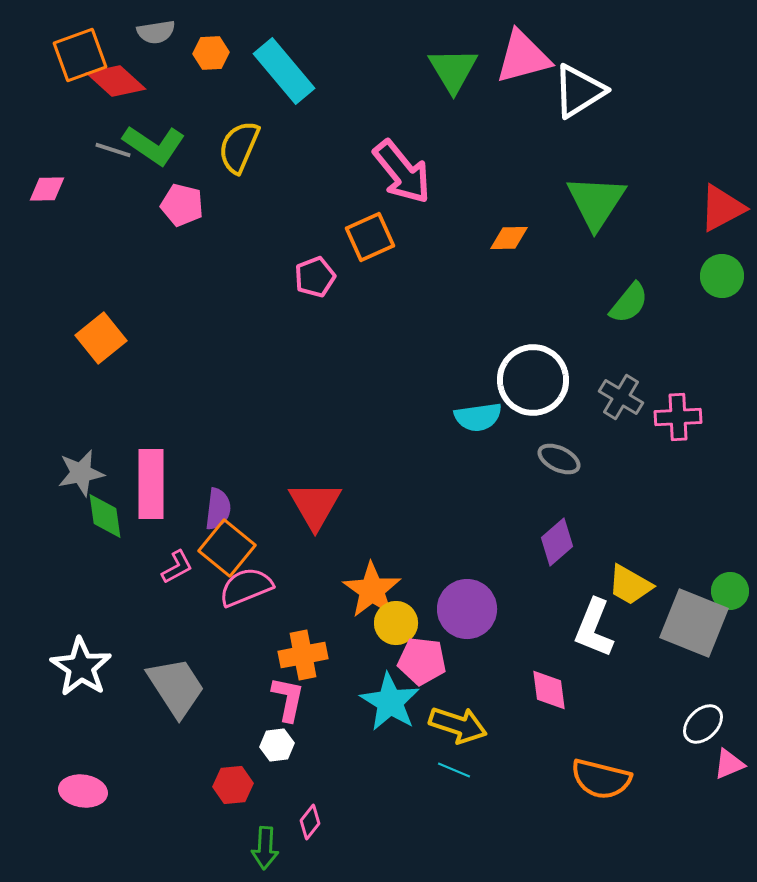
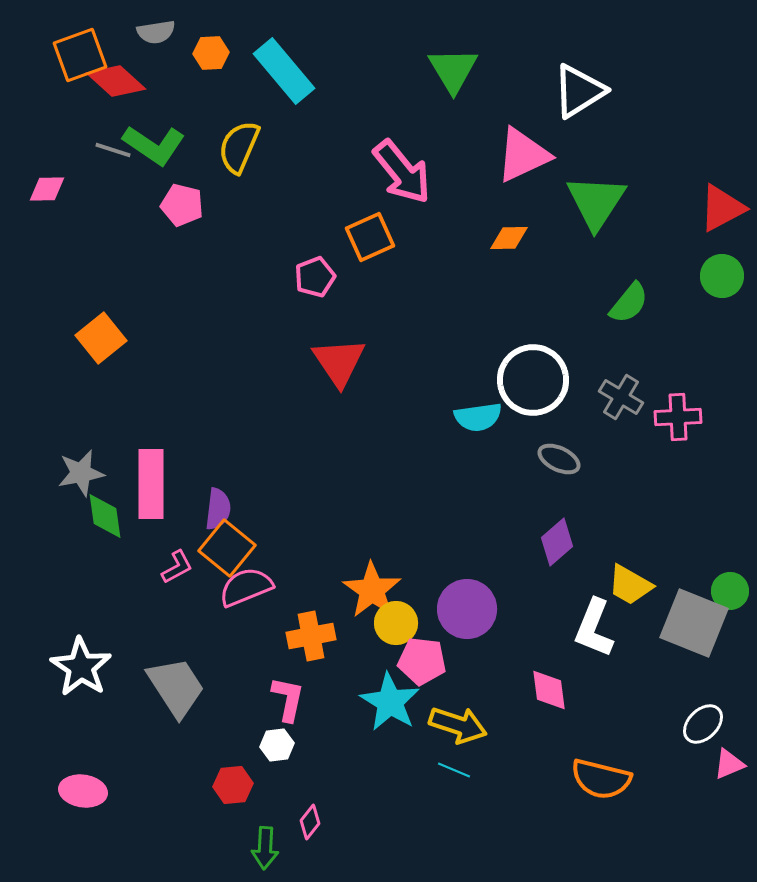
pink triangle at (523, 57): moved 98 px down; rotated 10 degrees counterclockwise
red triangle at (315, 505): moved 24 px right, 143 px up; rotated 4 degrees counterclockwise
orange cross at (303, 655): moved 8 px right, 19 px up
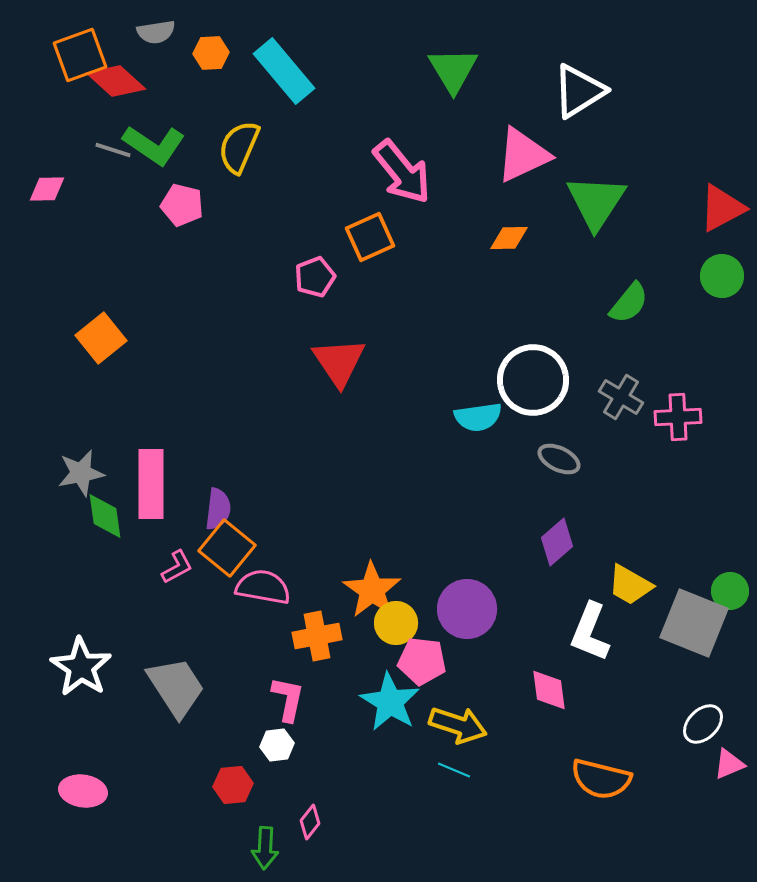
pink semicircle at (246, 587): moved 17 px right; rotated 32 degrees clockwise
white L-shape at (594, 628): moved 4 px left, 4 px down
orange cross at (311, 636): moved 6 px right
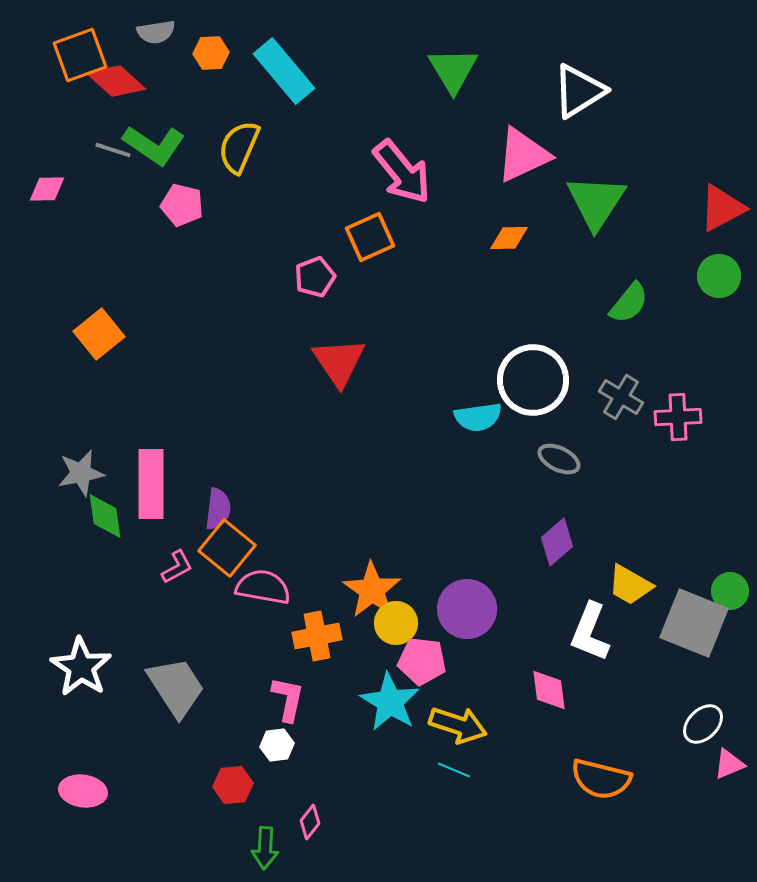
green circle at (722, 276): moved 3 px left
orange square at (101, 338): moved 2 px left, 4 px up
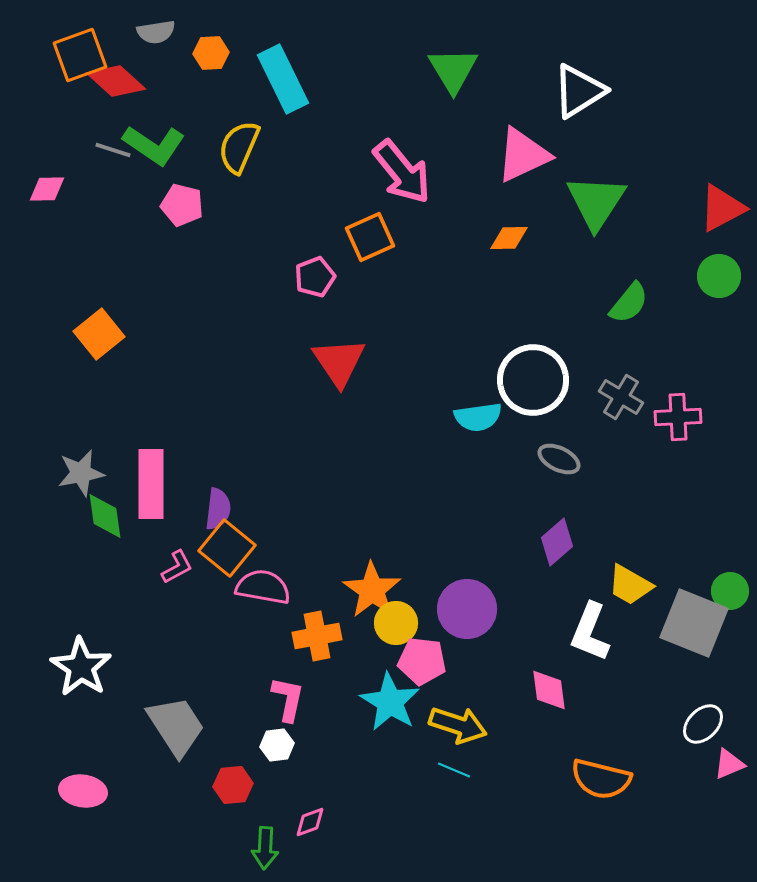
cyan rectangle at (284, 71): moved 1 px left, 8 px down; rotated 14 degrees clockwise
gray trapezoid at (176, 687): moved 39 px down
pink diamond at (310, 822): rotated 32 degrees clockwise
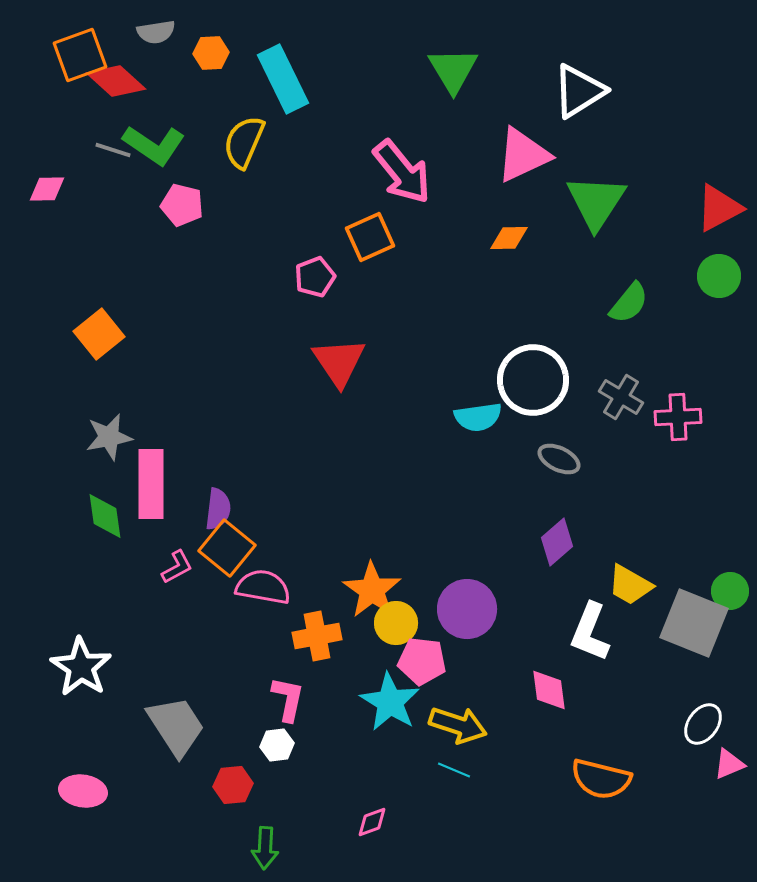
yellow semicircle at (239, 147): moved 5 px right, 5 px up
red triangle at (722, 208): moved 3 px left
gray star at (81, 473): moved 28 px right, 36 px up
white ellipse at (703, 724): rotated 9 degrees counterclockwise
pink diamond at (310, 822): moved 62 px right
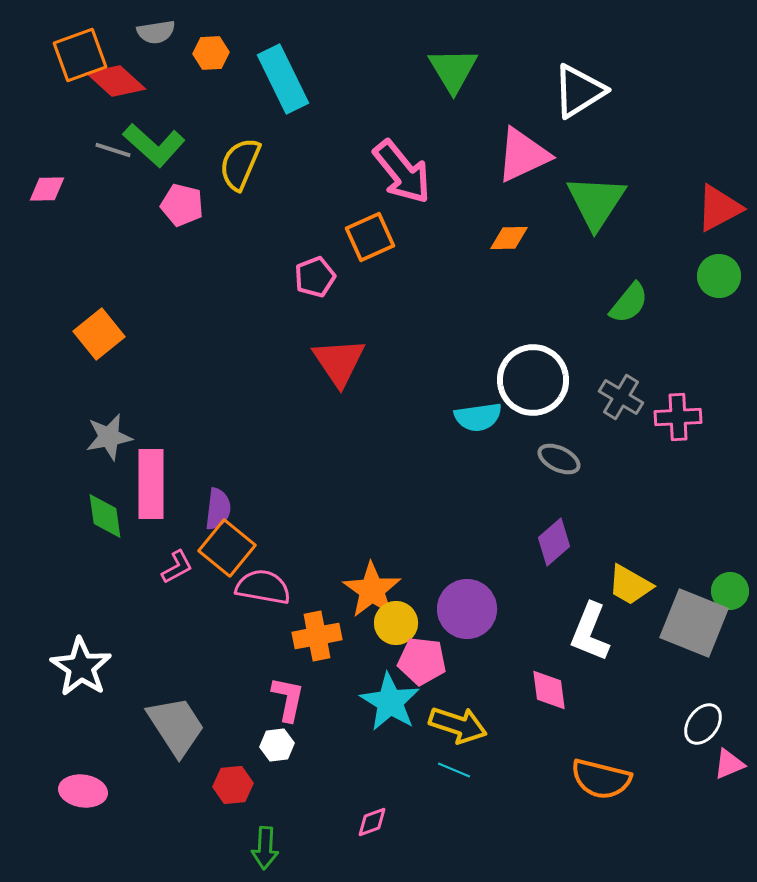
yellow semicircle at (244, 142): moved 4 px left, 22 px down
green L-shape at (154, 145): rotated 8 degrees clockwise
purple diamond at (557, 542): moved 3 px left
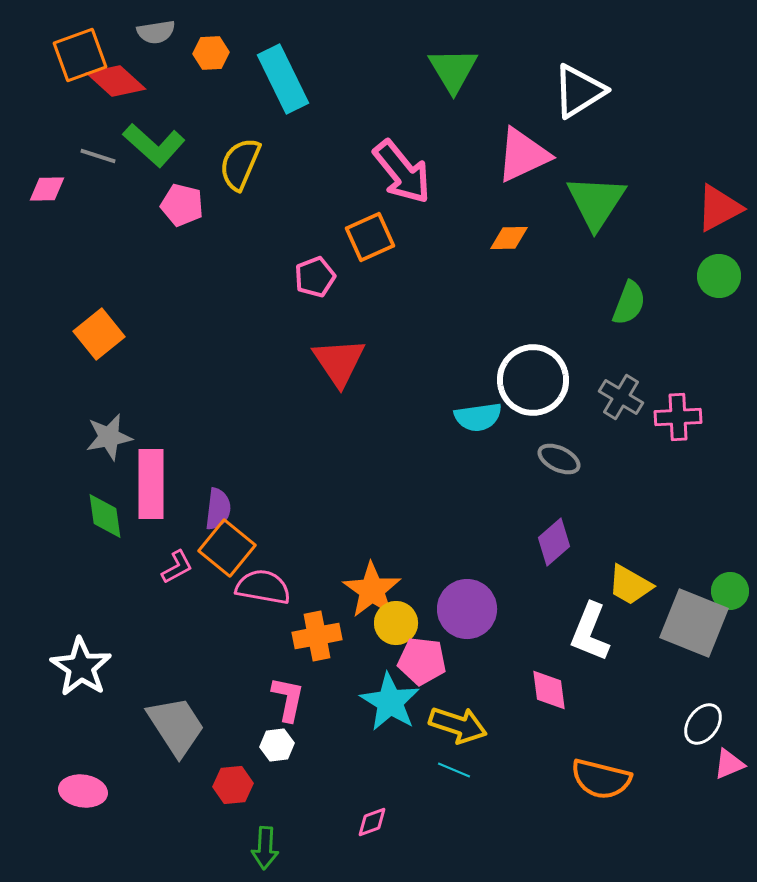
gray line at (113, 150): moved 15 px left, 6 px down
green semicircle at (629, 303): rotated 18 degrees counterclockwise
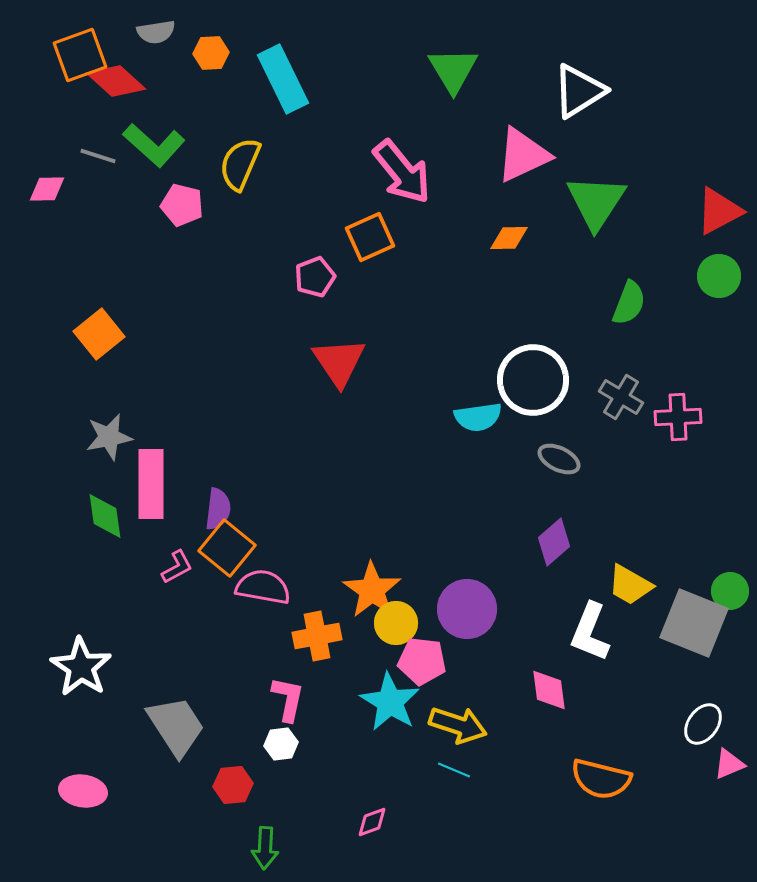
red triangle at (719, 208): moved 3 px down
white hexagon at (277, 745): moved 4 px right, 1 px up
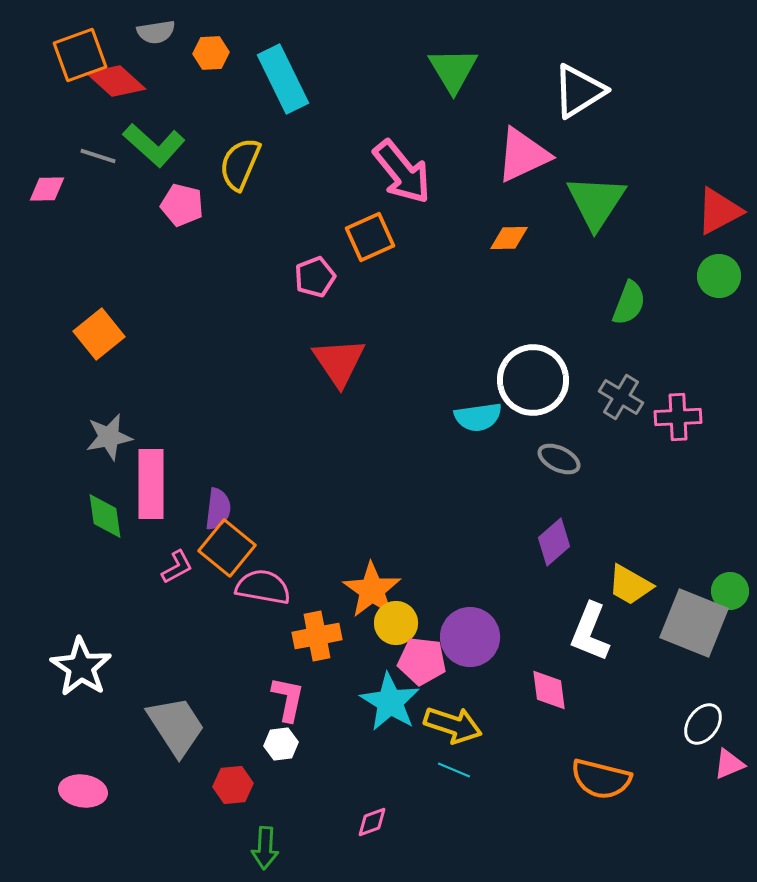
purple circle at (467, 609): moved 3 px right, 28 px down
yellow arrow at (458, 725): moved 5 px left
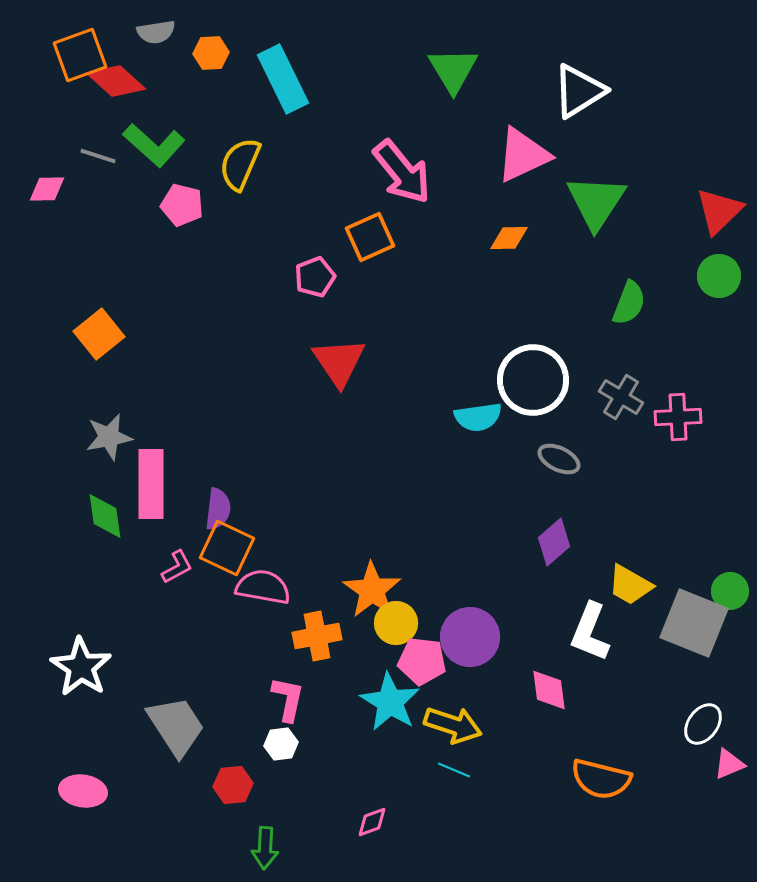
red triangle at (719, 211): rotated 16 degrees counterclockwise
orange square at (227, 548): rotated 14 degrees counterclockwise
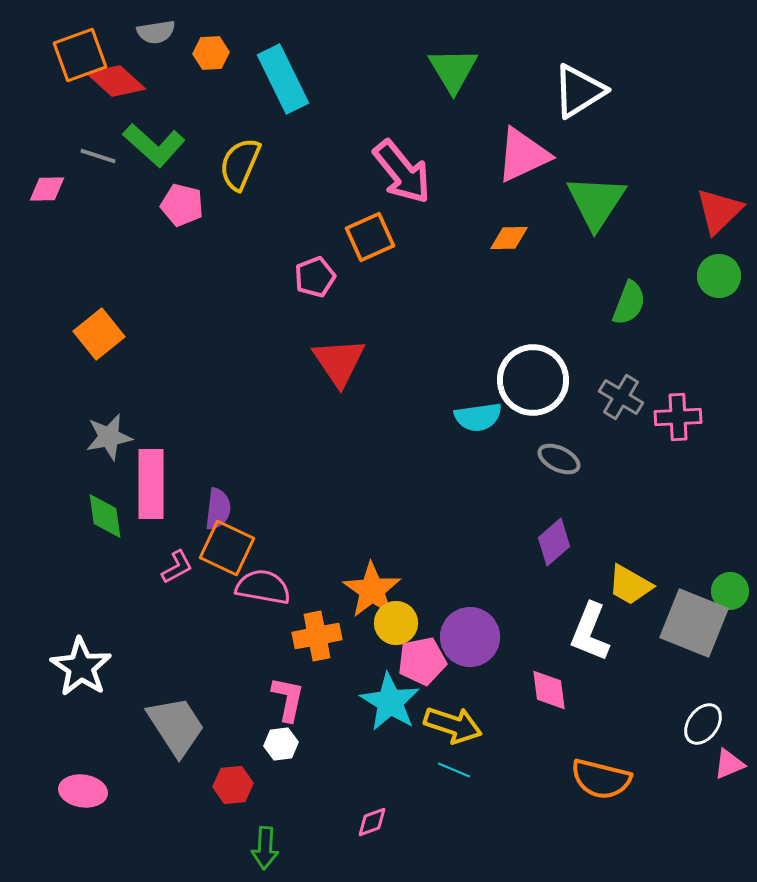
pink pentagon at (422, 661): rotated 18 degrees counterclockwise
